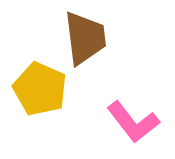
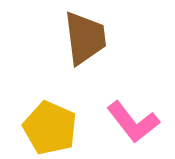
yellow pentagon: moved 10 px right, 39 px down
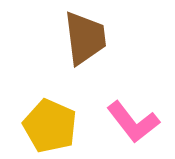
yellow pentagon: moved 2 px up
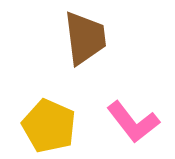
yellow pentagon: moved 1 px left
